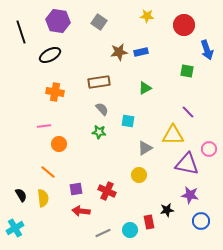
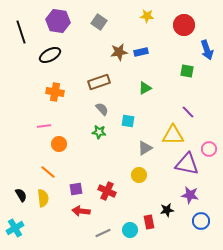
brown rectangle: rotated 10 degrees counterclockwise
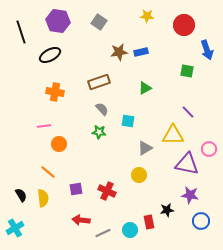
red arrow: moved 9 px down
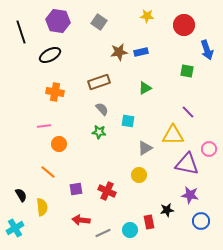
yellow semicircle: moved 1 px left, 9 px down
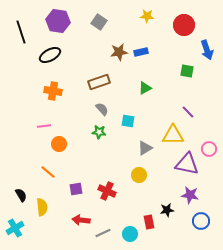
orange cross: moved 2 px left, 1 px up
cyan circle: moved 4 px down
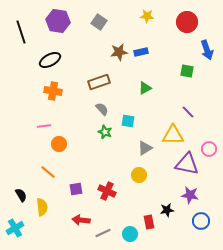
red circle: moved 3 px right, 3 px up
black ellipse: moved 5 px down
green star: moved 6 px right; rotated 16 degrees clockwise
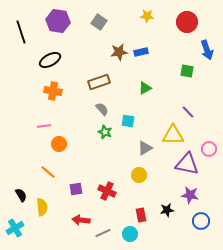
red rectangle: moved 8 px left, 7 px up
